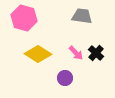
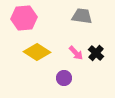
pink hexagon: rotated 20 degrees counterclockwise
yellow diamond: moved 1 px left, 2 px up
purple circle: moved 1 px left
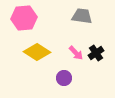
black cross: rotated 14 degrees clockwise
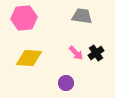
yellow diamond: moved 8 px left, 6 px down; rotated 28 degrees counterclockwise
purple circle: moved 2 px right, 5 px down
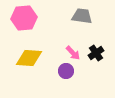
pink arrow: moved 3 px left
purple circle: moved 12 px up
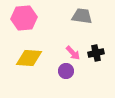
black cross: rotated 21 degrees clockwise
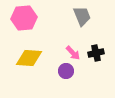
gray trapezoid: rotated 60 degrees clockwise
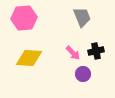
gray trapezoid: moved 1 px down
black cross: moved 2 px up
purple circle: moved 17 px right, 3 px down
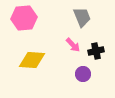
pink arrow: moved 8 px up
yellow diamond: moved 3 px right, 2 px down
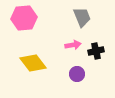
pink arrow: rotated 56 degrees counterclockwise
yellow diamond: moved 1 px right, 3 px down; rotated 48 degrees clockwise
purple circle: moved 6 px left
